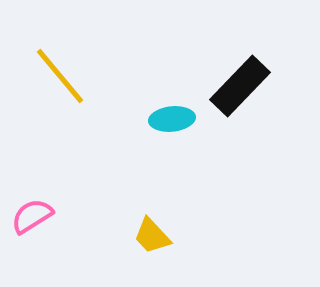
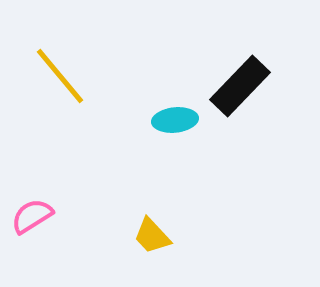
cyan ellipse: moved 3 px right, 1 px down
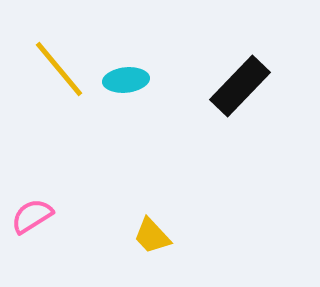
yellow line: moved 1 px left, 7 px up
cyan ellipse: moved 49 px left, 40 px up
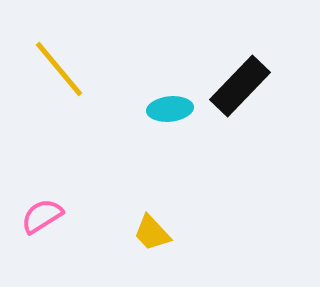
cyan ellipse: moved 44 px right, 29 px down
pink semicircle: moved 10 px right
yellow trapezoid: moved 3 px up
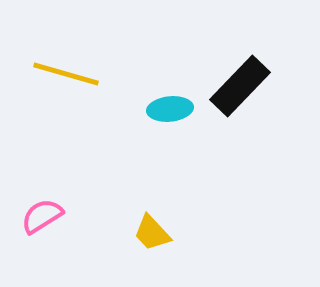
yellow line: moved 7 px right, 5 px down; rotated 34 degrees counterclockwise
